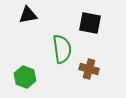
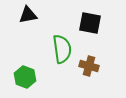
brown cross: moved 3 px up
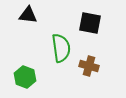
black triangle: rotated 18 degrees clockwise
green semicircle: moved 1 px left, 1 px up
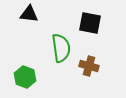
black triangle: moved 1 px right, 1 px up
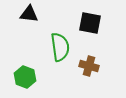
green semicircle: moved 1 px left, 1 px up
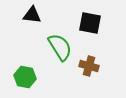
black triangle: moved 3 px right, 1 px down
green semicircle: rotated 24 degrees counterclockwise
green hexagon: rotated 10 degrees counterclockwise
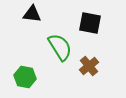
black triangle: moved 1 px up
brown cross: rotated 36 degrees clockwise
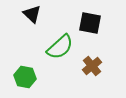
black triangle: rotated 36 degrees clockwise
green semicircle: rotated 80 degrees clockwise
brown cross: moved 3 px right
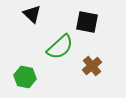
black square: moved 3 px left, 1 px up
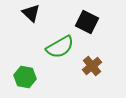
black triangle: moved 1 px left, 1 px up
black square: rotated 15 degrees clockwise
green semicircle: rotated 12 degrees clockwise
